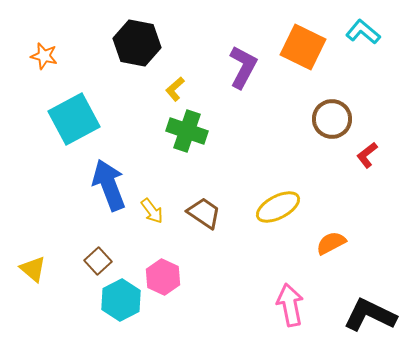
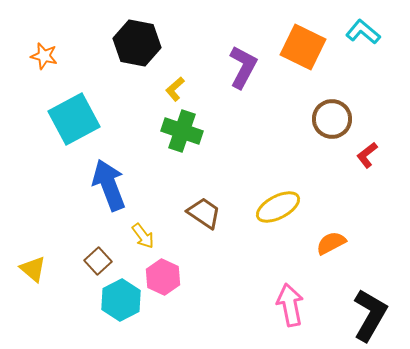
green cross: moved 5 px left
yellow arrow: moved 9 px left, 25 px down
black L-shape: rotated 94 degrees clockwise
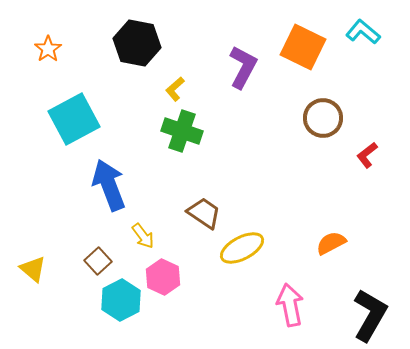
orange star: moved 4 px right, 7 px up; rotated 24 degrees clockwise
brown circle: moved 9 px left, 1 px up
yellow ellipse: moved 36 px left, 41 px down
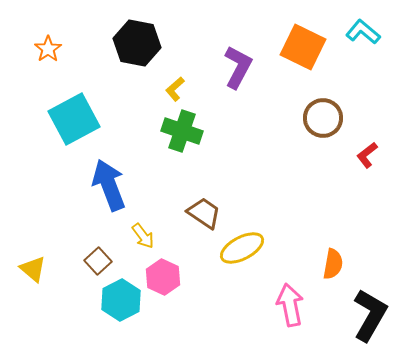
purple L-shape: moved 5 px left
orange semicircle: moved 2 px right, 21 px down; rotated 128 degrees clockwise
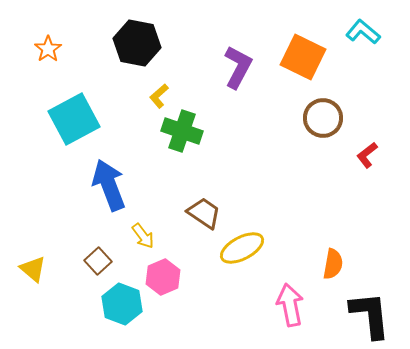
orange square: moved 10 px down
yellow L-shape: moved 16 px left, 7 px down
pink hexagon: rotated 12 degrees clockwise
cyan hexagon: moved 1 px right, 4 px down; rotated 12 degrees counterclockwise
black L-shape: rotated 36 degrees counterclockwise
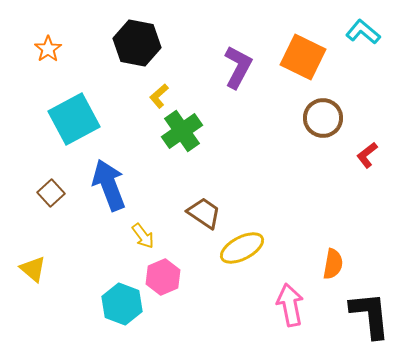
green cross: rotated 36 degrees clockwise
brown square: moved 47 px left, 68 px up
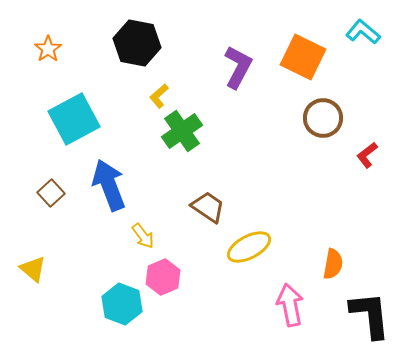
brown trapezoid: moved 4 px right, 6 px up
yellow ellipse: moved 7 px right, 1 px up
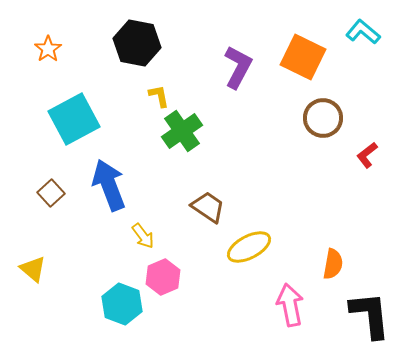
yellow L-shape: rotated 120 degrees clockwise
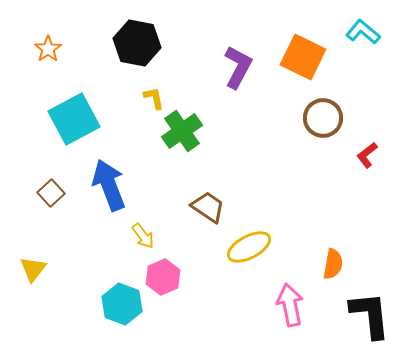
yellow L-shape: moved 5 px left, 2 px down
yellow triangle: rotated 28 degrees clockwise
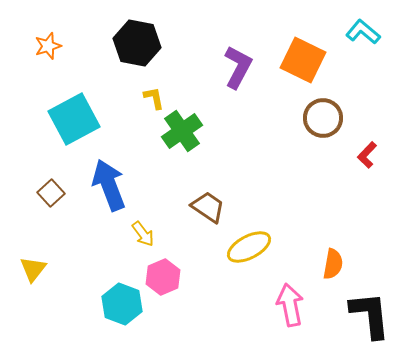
orange star: moved 3 px up; rotated 16 degrees clockwise
orange square: moved 3 px down
red L-shape: rotated 8 degrees counterclockwise
yellow arrow: moved 2 px up
